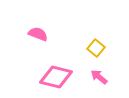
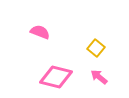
pink semicircle: moved 2 px right, 2 px up
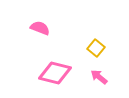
pink semicircle: moved 4 px up
pink diamond: moved 1 px left, 4 px up
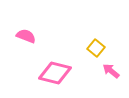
pink semicircle: moved 14 px left, 8 px down
pink arrow: moved 12 px right, 6 px up
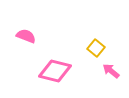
pink diamond: moved 2 px up
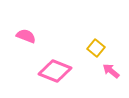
pink diamond: rotated 8 degrees clockwise
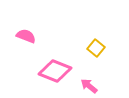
pink arrow: moved 22 px left, 15 px down
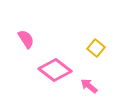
pink semicircle: moved 3 px down; rotated 36 degrees clockwise
pink diamond: moved 1 px up; rotated 16 degrees clockwise
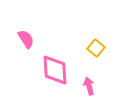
pink diamond: rotated 48 degrees clockwise
pink arrow: rotated 36 degrees clockwise
